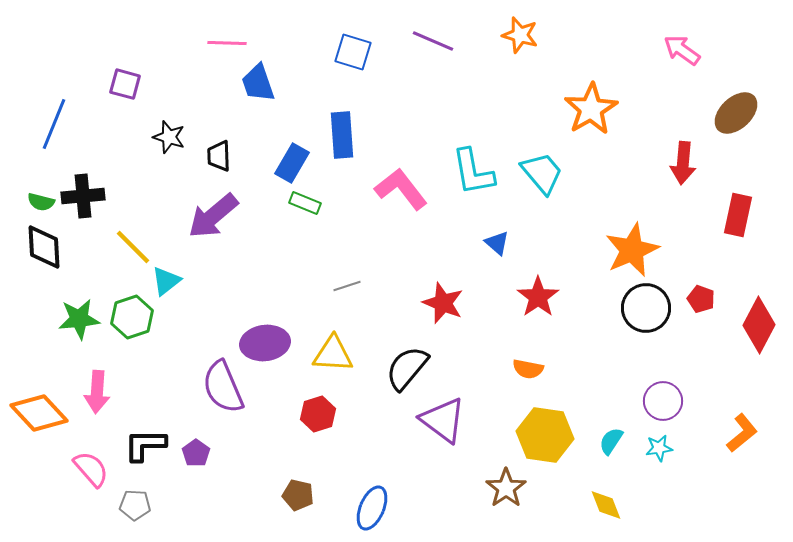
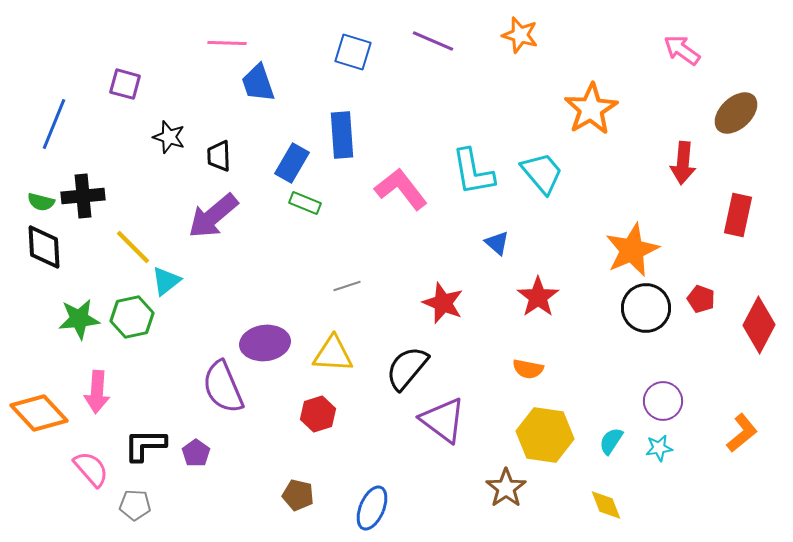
green hexagon at (132, 317): rotated 6 degrees clockwise
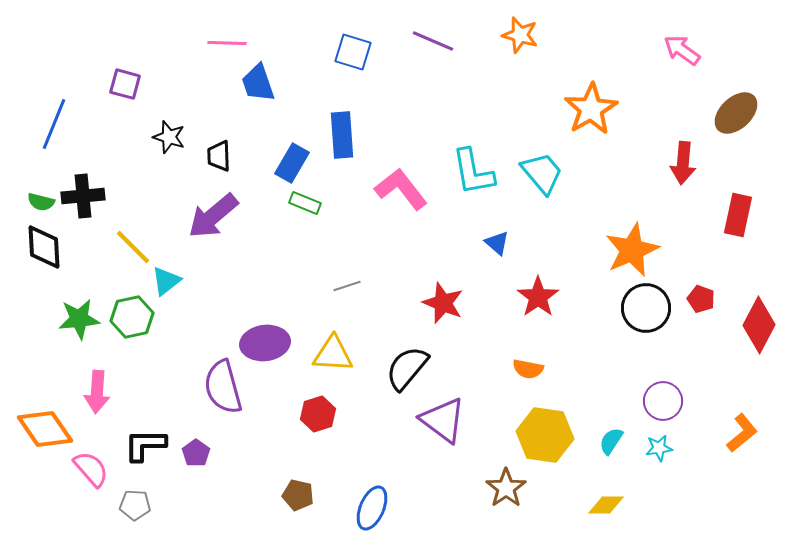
purple semicircle at (223, 387): rotated 8 degrees clockwise
orange diamond at (39, 413): moved 6 px right, 16 px down; rotated 8 degrees clockwise
yellow diamond at (606, 505): rotated 69 degrees counterclockwise
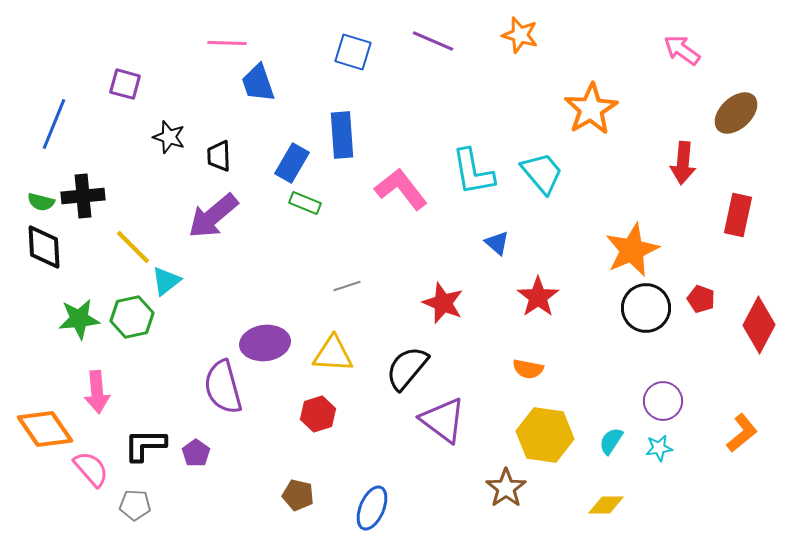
pink arrow at (97, 392): rotated 9 degrees counterclockwise
